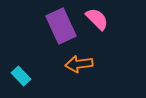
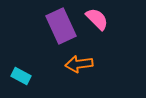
cyan rectangle: rotated 18 degrees counterclockwise
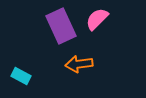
pink semicircle: rotated 90 degrees counterclockwise
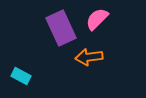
purple rectangle: moved 2 px down
orange arrow: moved 10 px right, 7 px up
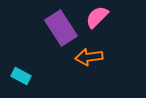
pink semicircle: moved 2 px up
purple rectangle: rotated 8 degrees counterclockwise
